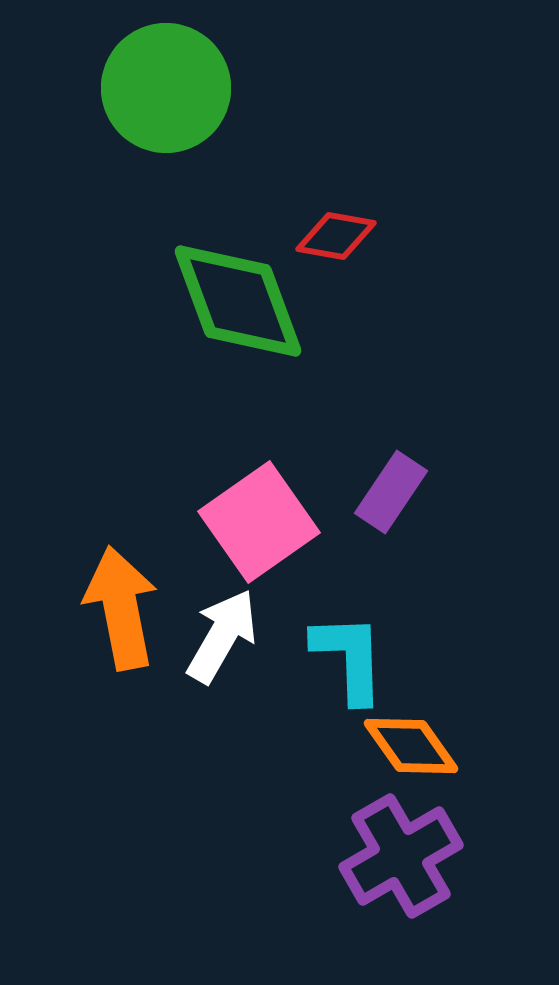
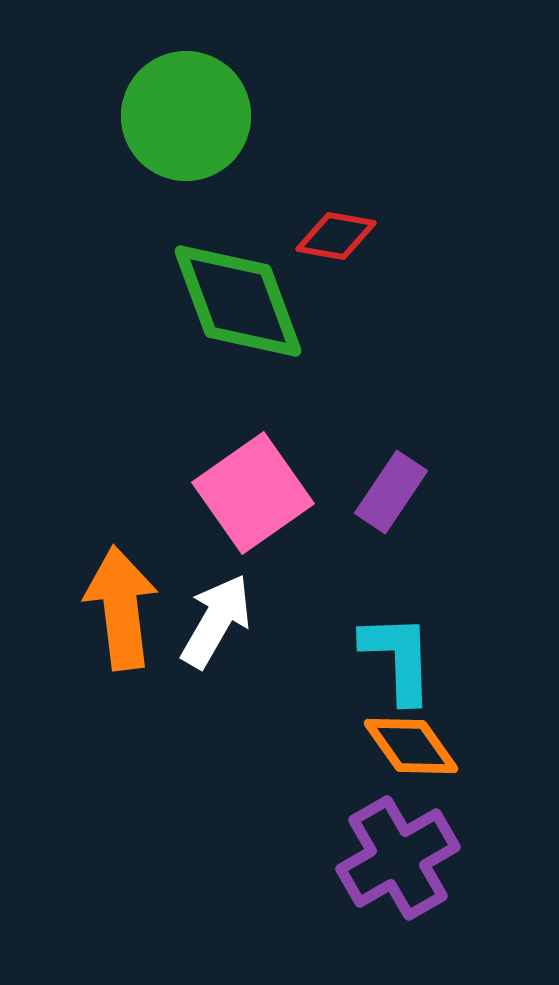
green circle: moved 20 px right, 28 px down
pink square: moved 6 px left, 29 px up
orange arrow: rotated 4 degrees clockwise
white arrow: moved 6 px left, 15 px up
cyan L-shape: moved 49 px right
purple cross: moved 3 px left, 2 px down
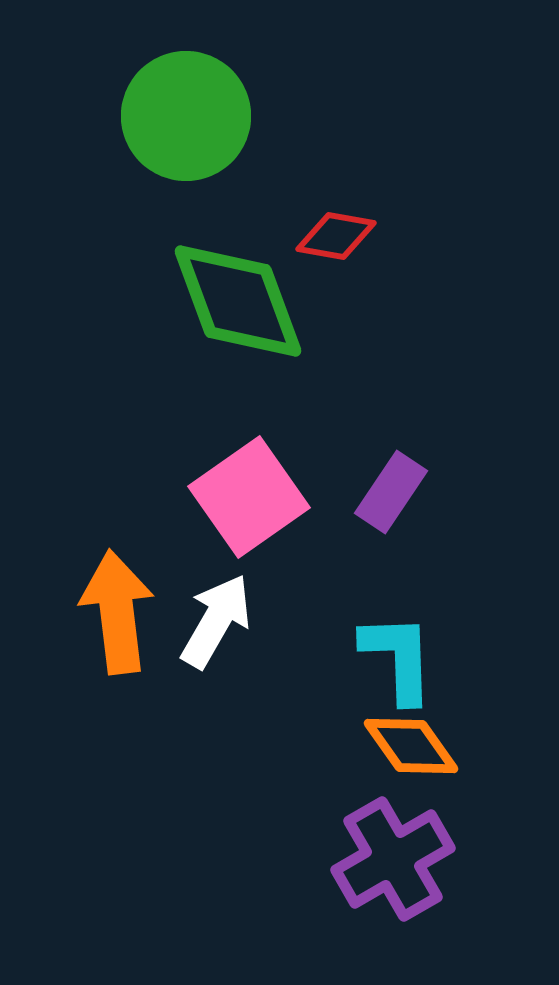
pink square: moved 4 px left, 4 px down
orange arrow: moved 4 px left, 4 px down
purple cross: moved 5 px left, 1 px down
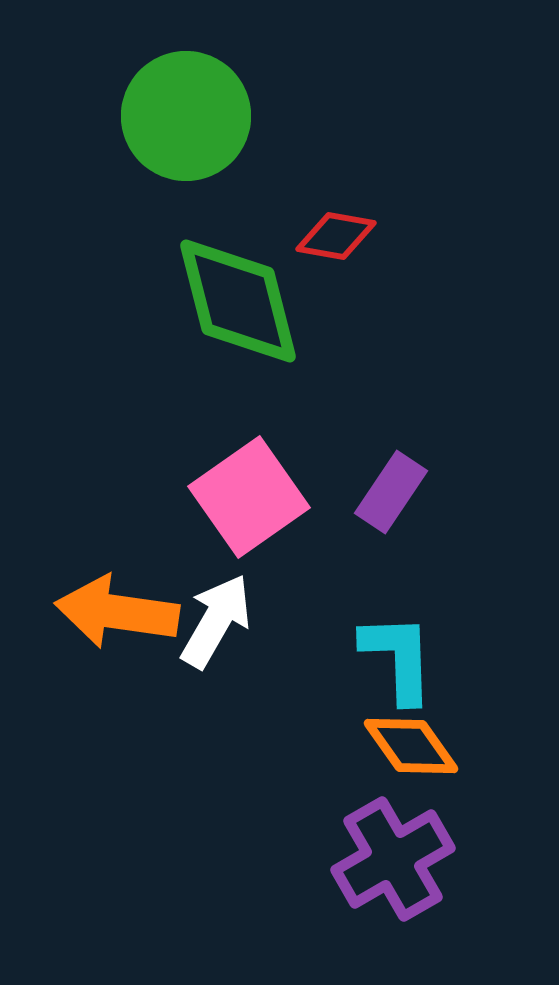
green diamond: rotated 6 degrees clockwise
orange arrow: rotated 75 degrees counterclockwise
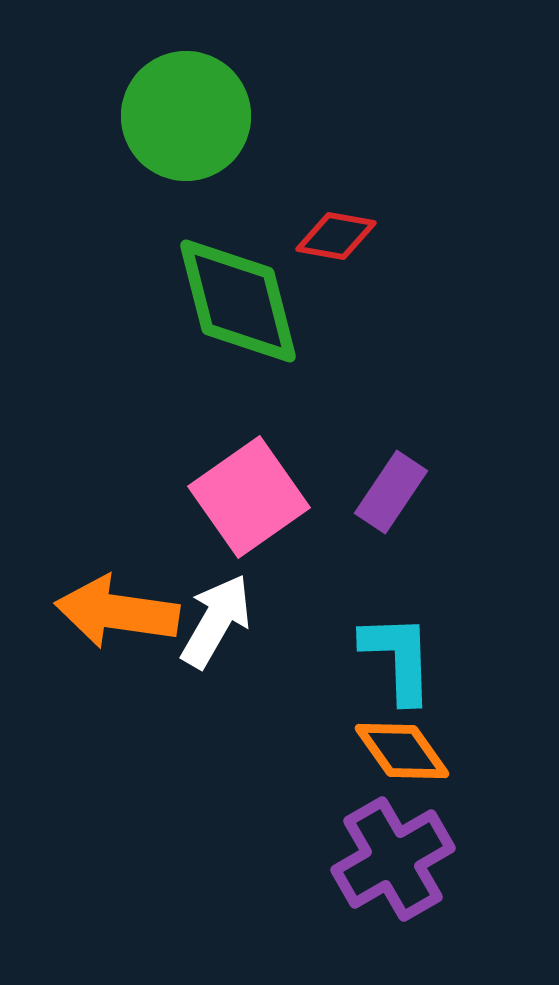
orange diamond: moved 9 px left, 5 px down
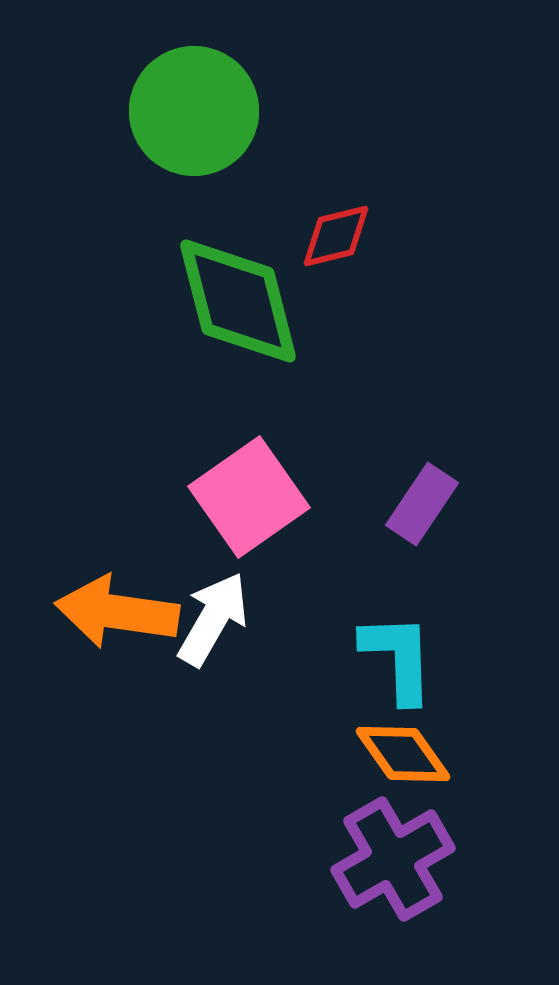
green circle: moved 8 px right, 5 px up
red diamond: rotated 24 degrees counterclockwise
purple rectangle: moved 31 px right, 12 px down
white arrow: moved 3 px left, 2 px up
orange diamond: moved 1 px right, 3 px down
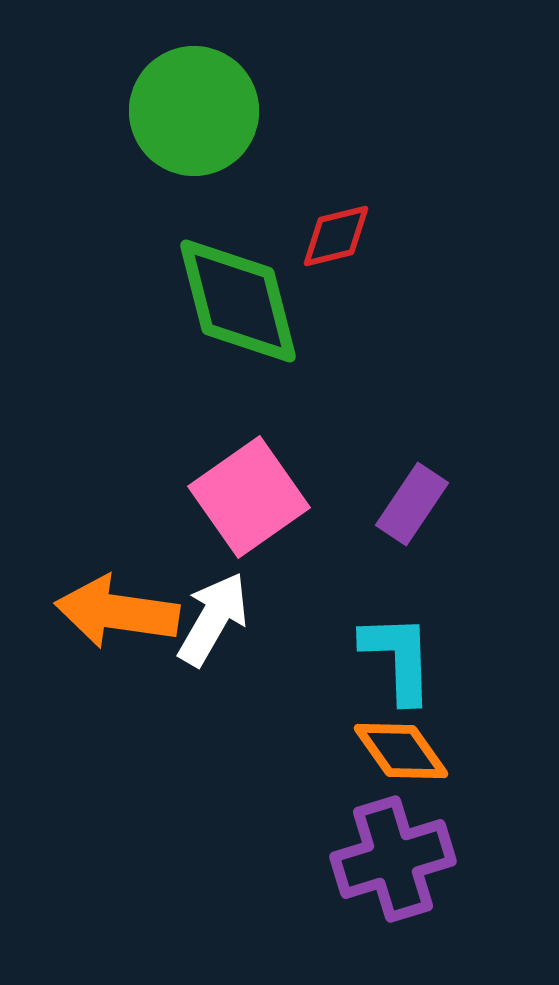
purple rectangle: moved 10 px left
orange diamond: moved 2 px left, 3 px up
purple cross: rotated 13 degrees clockwise
